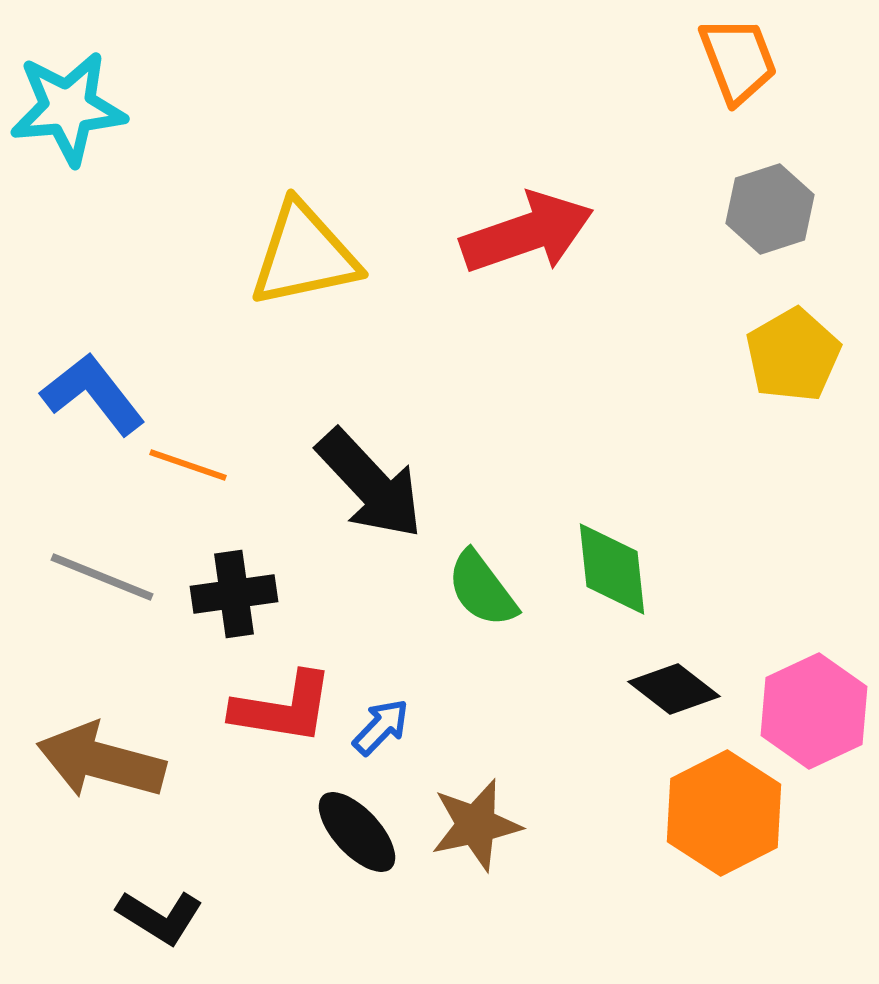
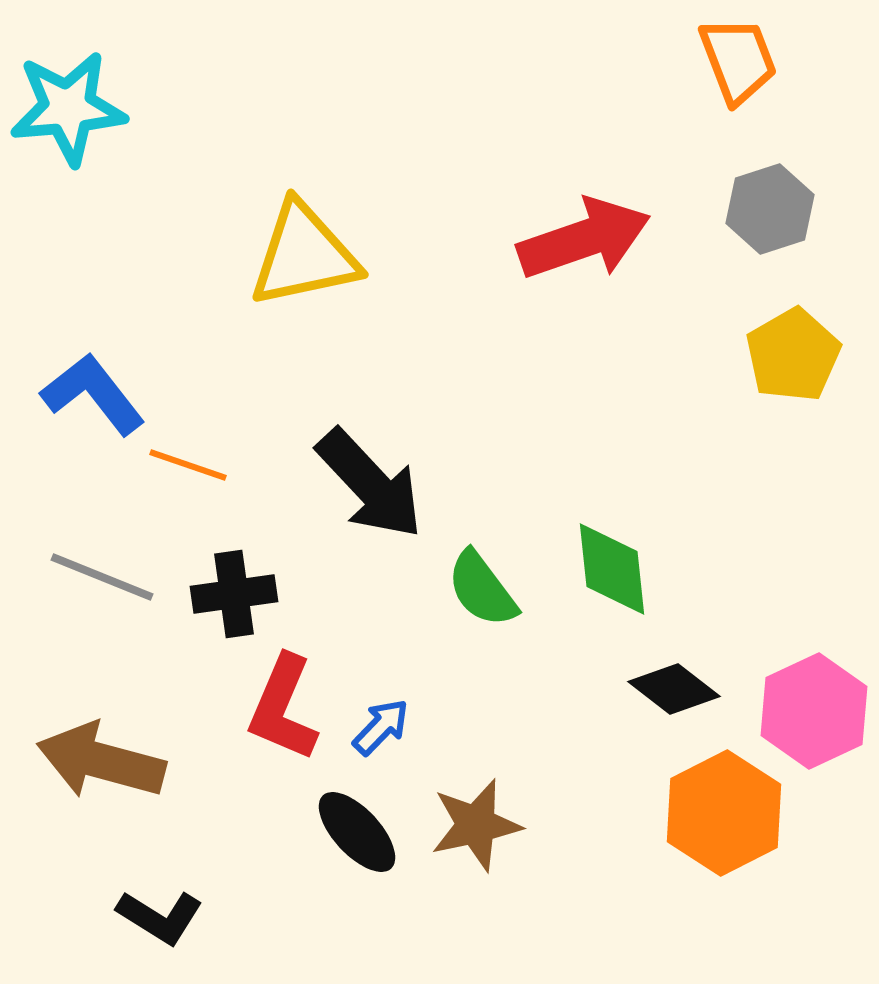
red arrow: moved 57 px right, 6 px down
red L-shape: rotated 104 degrees clockwise
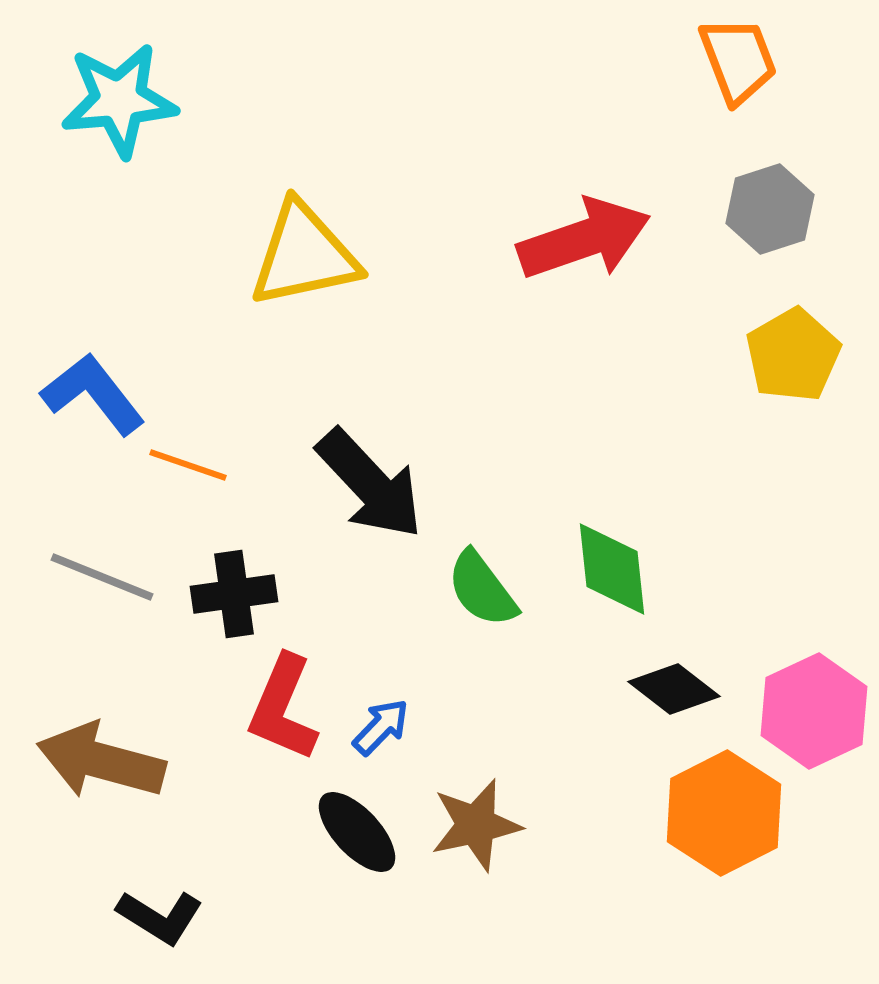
cyan star: moved 51 px right, 8 px up
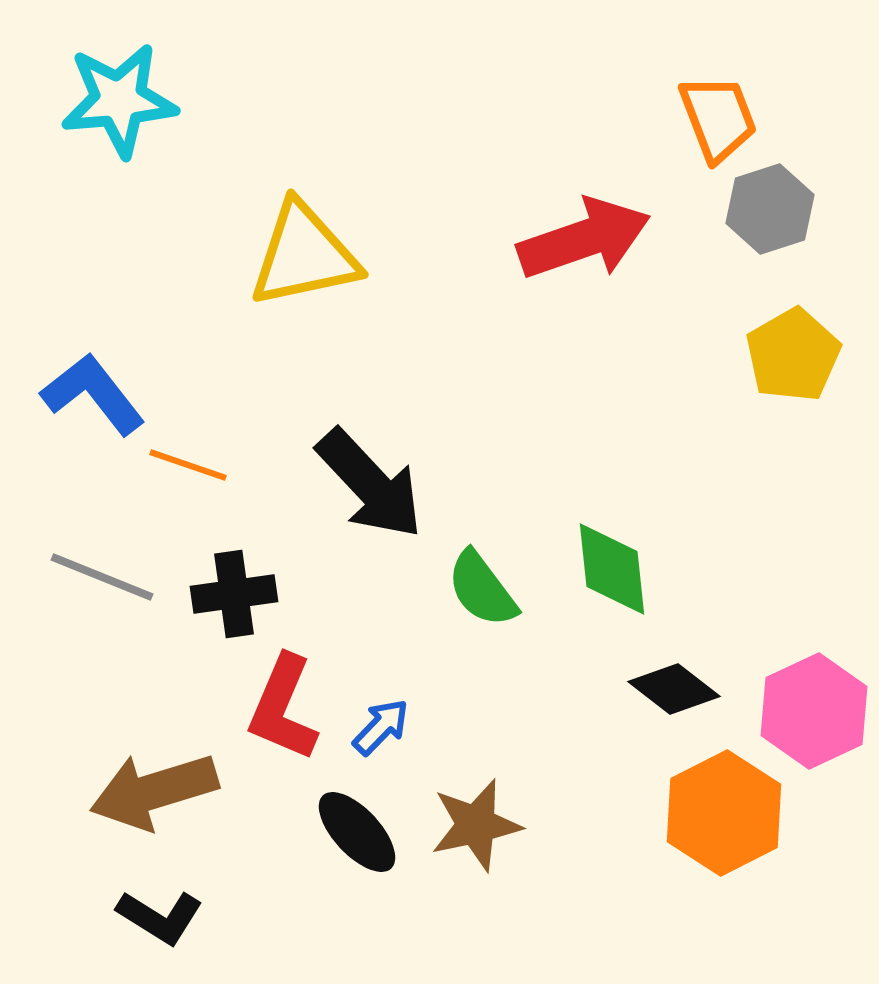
orange trapezoid: moved 20 px left, 58 px down
brown arrow: moved 53 px right, 30 px down; rotated 32 degrees counterclockwise
